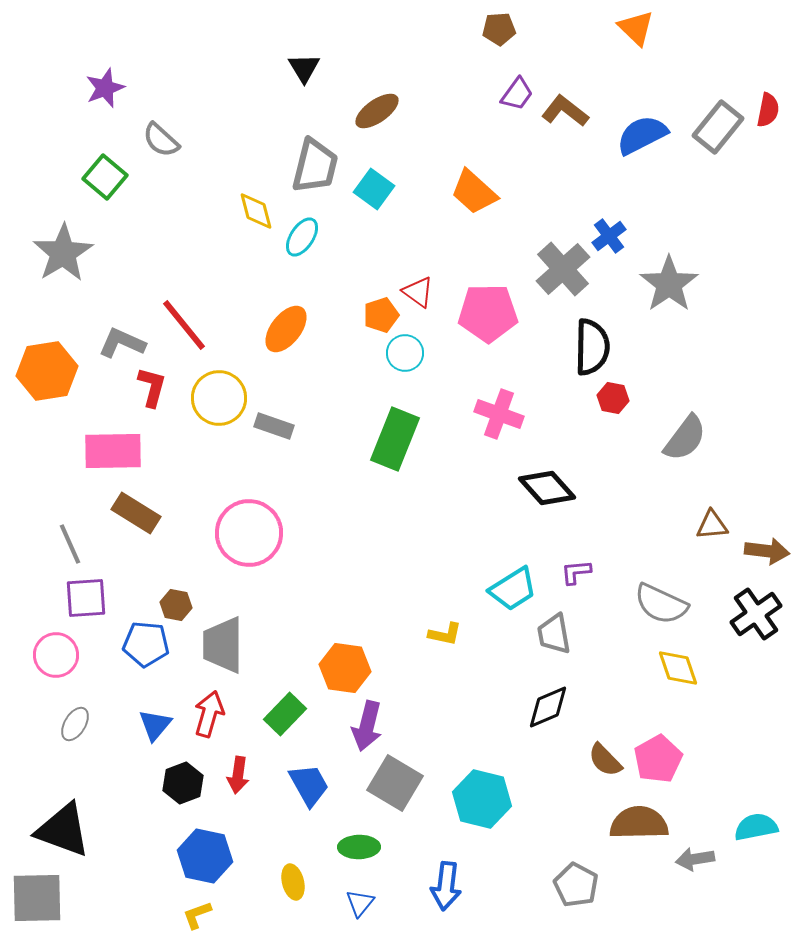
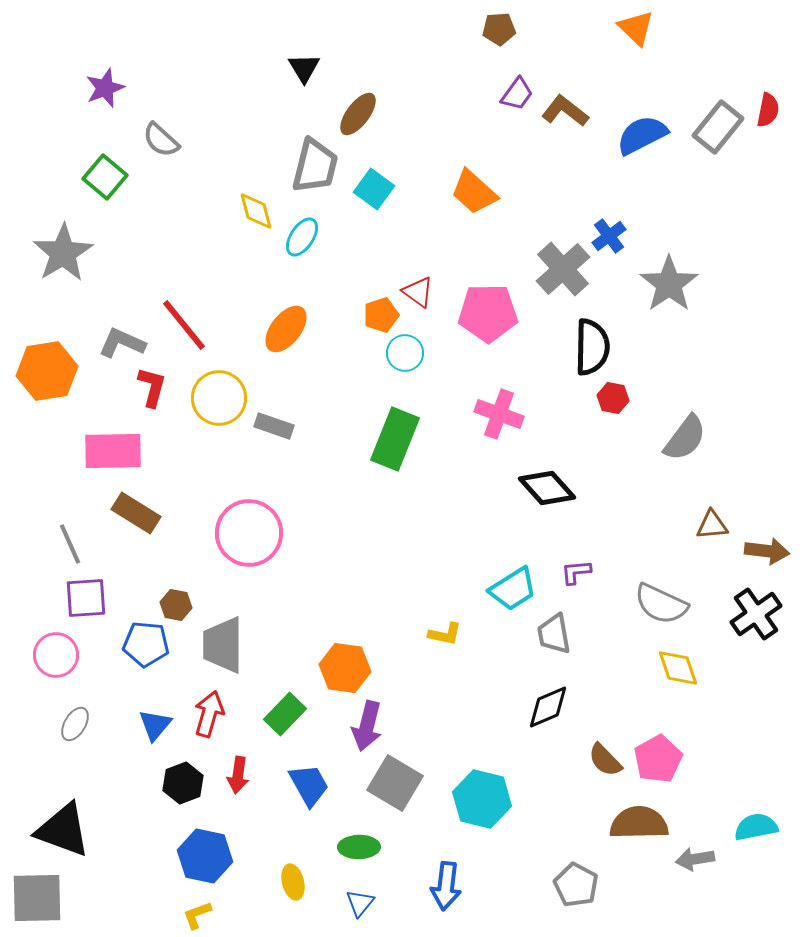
brown ellipse at (377, 111): moved 19 px left, 3 px down; rotated 18 degrees counterclockwise
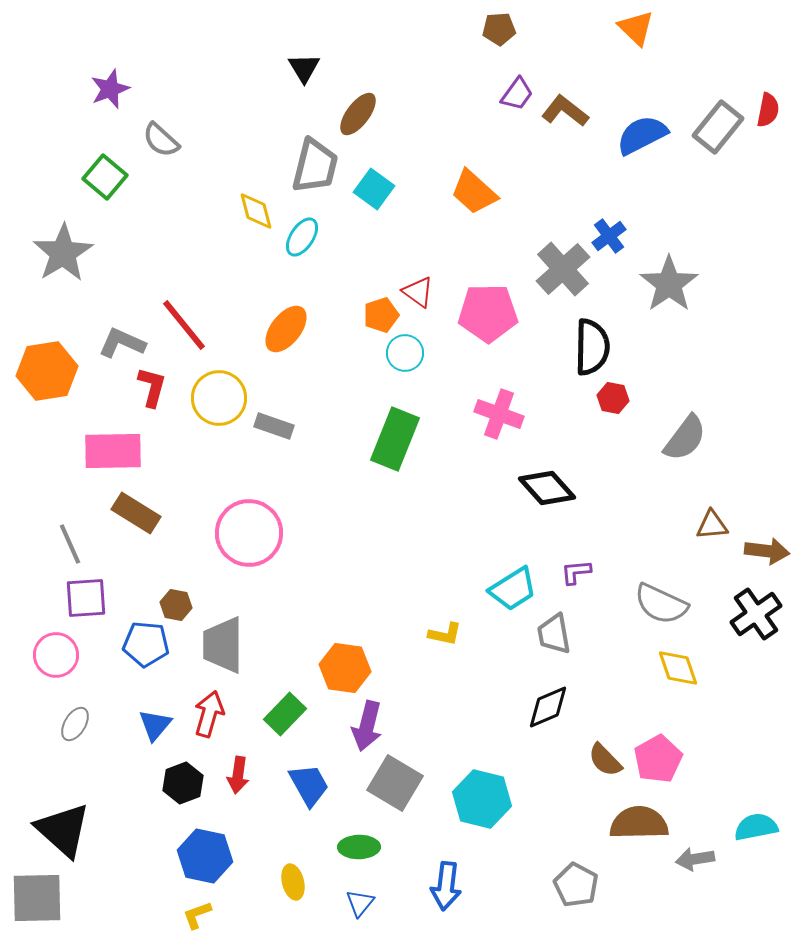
purple star at (105, 88): moved 5 px right, 1 px down
black triangle at (63, 830): rotated 22 degrees clockwise
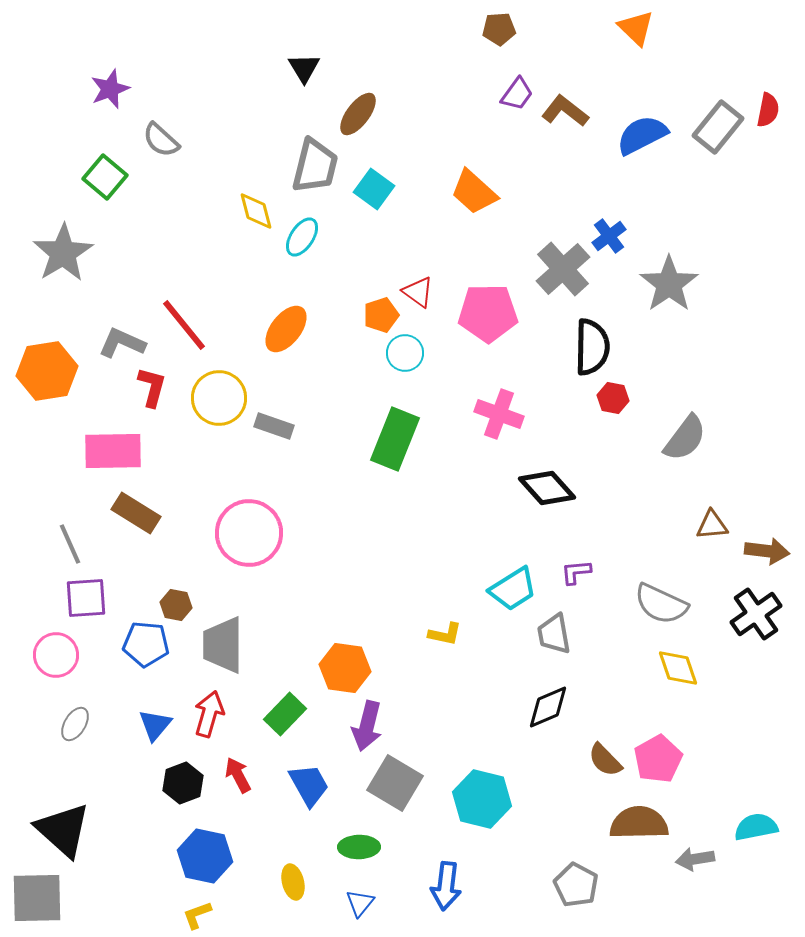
red arrow at (238, 775): rotated 144 degrees clockwise
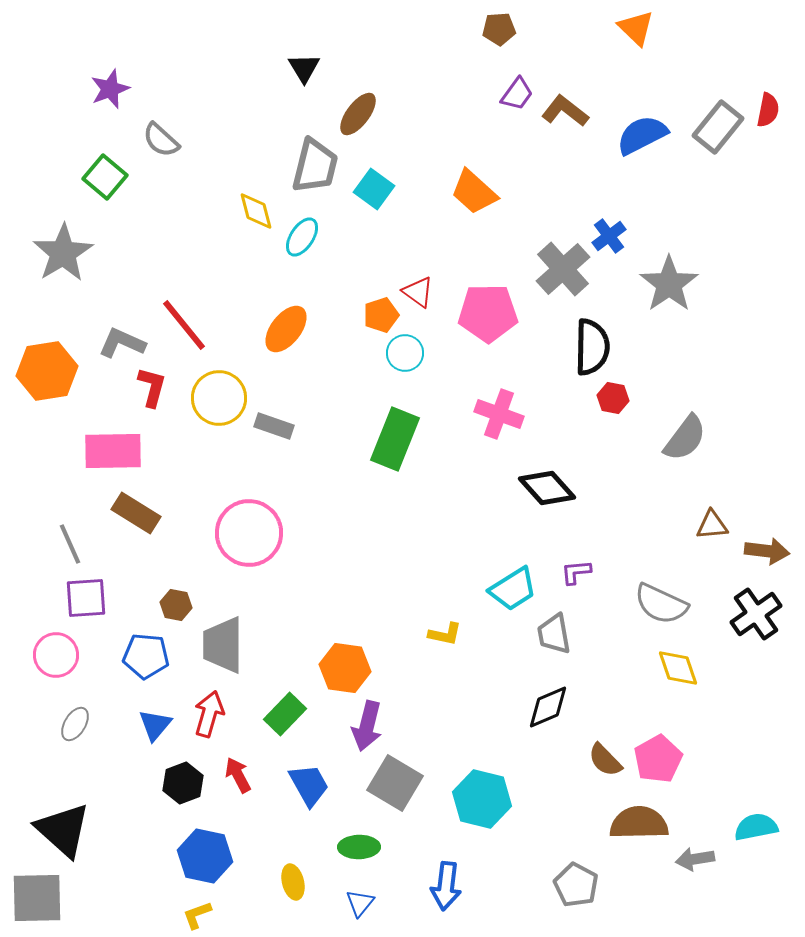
blue pentagon at (146, 644): moved 12 px down
